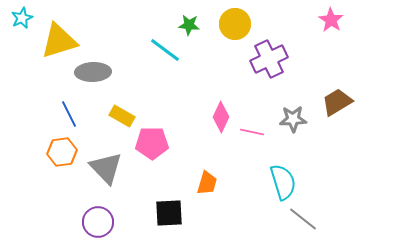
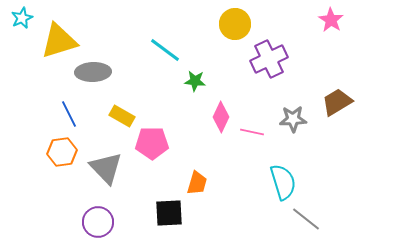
green star: moved 6 px right, 56 px down
orange trapezoid: moved 10 px left
gray line: moved 3 px right
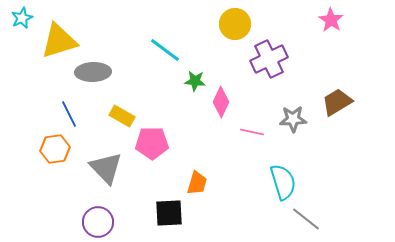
pink diamond: moved 15 px up
orange hexagon: moved 7 px left, 3 px up
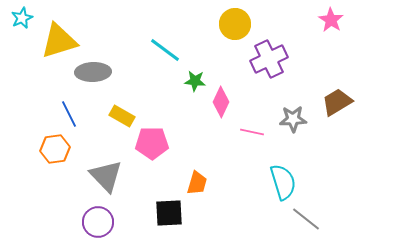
gray triangle: moved 8 px down
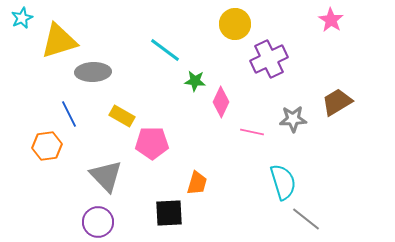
orange hexagon: moved 8 px left, 3 px up
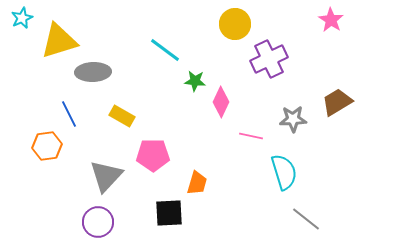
pink line: moved 1 px left, 4 px down
pink pentagon: moved 1 px right, 12 px down
gray triangle: rotated 27 degrees clockwise
cyan semicircle: moved 1 px right, 10 px up
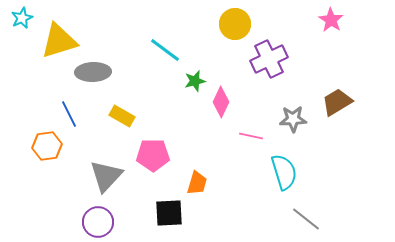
green star: rotated 20 degrees counterclockwise
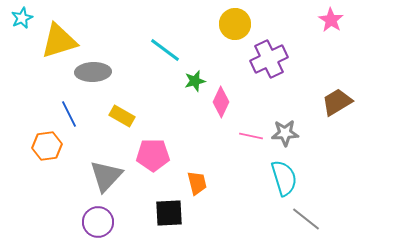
gray star: moved 8 px left, 14 px down
cyan semicircle: moved 6 px down
orange trapezoid: rotated 30 degrees counterclockwise
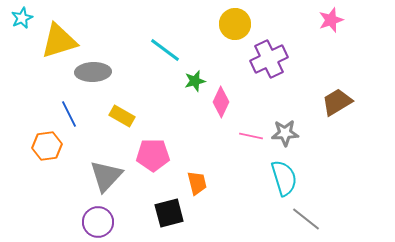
pink star: rotated 20 degrees clockwise
black square: rotated 12 degrees counterclockwise
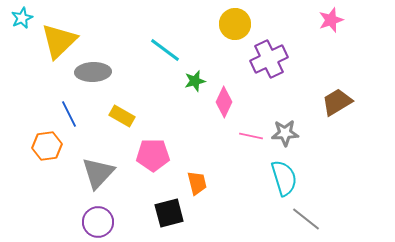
yellow triangle: rotated 27 degrees counterclockwise
pink diamond: moved 3 px right
gray triangle: moved 8 px left, 3 px up
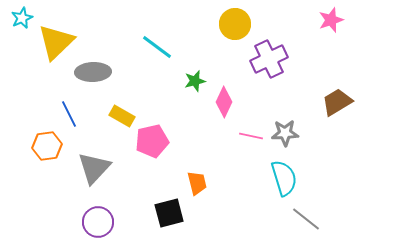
yellow triangle: moved 3 px left, 1 px down
cyan line: moved 8 px left, 3 px up
pink pentagon: moved 1 px left, 14 px up; rotated 12 degrees counterclockwise
gray triangle: moved 4 px left, 5 px up
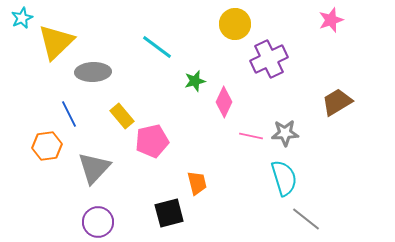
yellow rectangle: rotated 20 degrees clockwise
